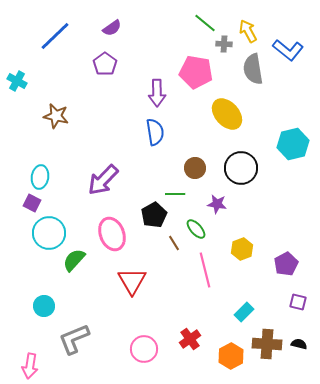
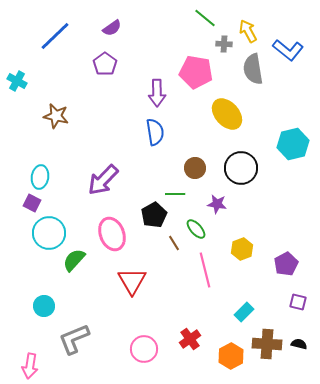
green line at (205, 23): moved 5 px up
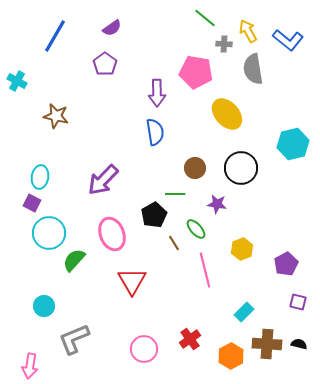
blue line at (55, 36): rotated 16 degrees counterclockwise
blue L-shape at (288, 50): moved 10 px up
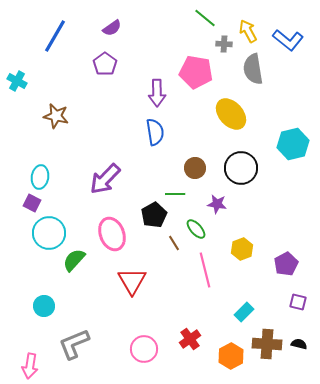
yellow ellipse at (227, 114): moved 4 px right
purple arrow at (103, 180): moved 2 px right, 1 px up
gray L-shape at (74, 339): moved 5 px down
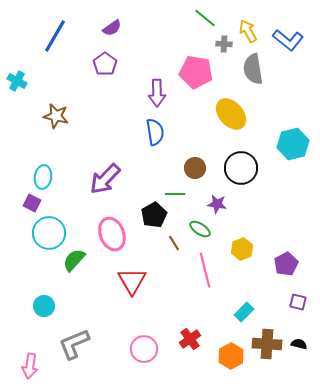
cyan ellipse at (40, 177): moved 3 px right
green ellipse at (196, 229): moved 4 px right; rotated 15 degrees counterclockwise
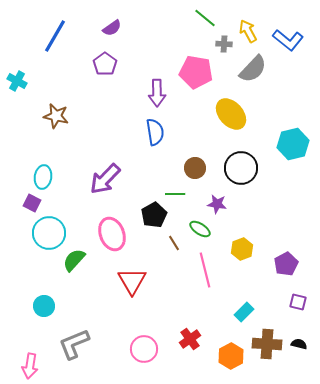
gray semicircle at (253, 69): rotated 128 degrees counterclockwise
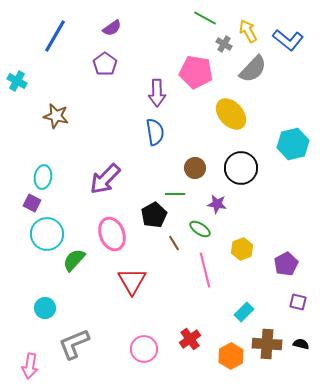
green line at (205, 18): rotated 10 degrees counterclockwise
gray cross at (224, 44): rotated 28 degrees clockwise
cyan circle at (49, 233): moved 2 px left, 1 px down
cyan circle at (44, 306): moved 1 px right, 2 px down
black semicircle at (299, 344): moved 2 px right
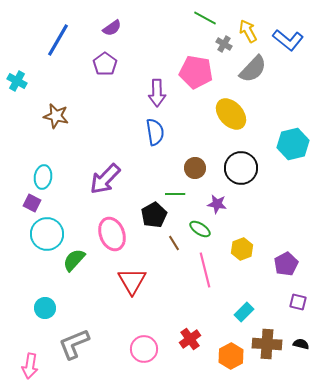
blue line at (55, 36): moved 3 px right, 4 px down
